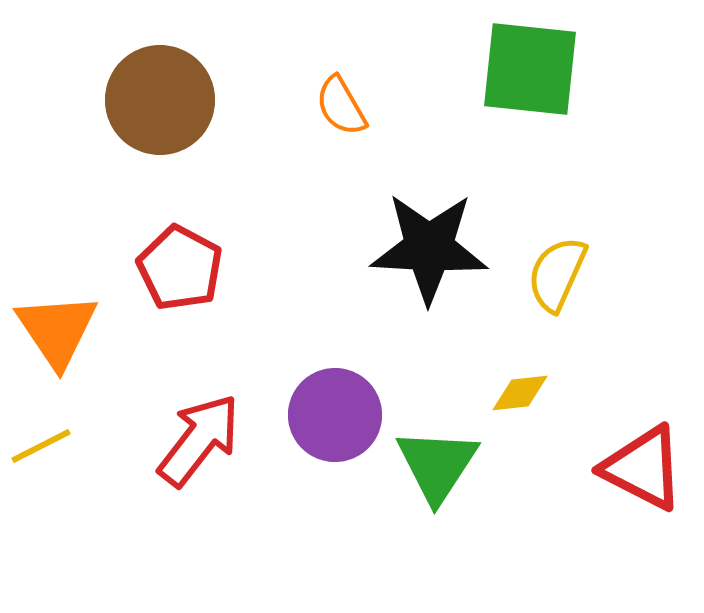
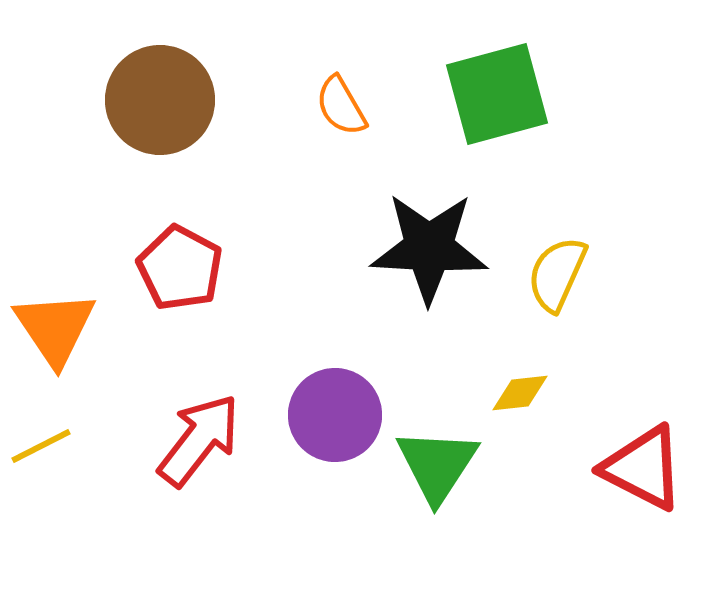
green square: moved 33 px left, 25 px down; rotated 21 degrees counterclockwise
orange triangle: moved 2 px left, 2 px up
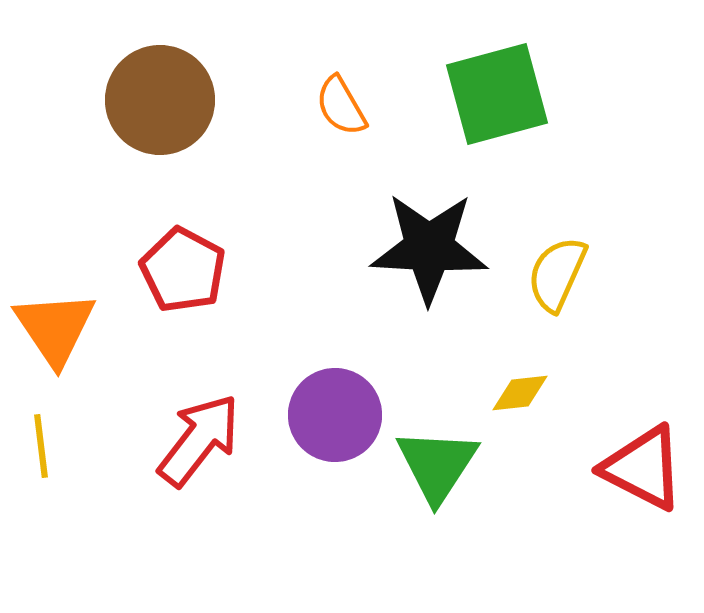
red pentagon: moved 3 px right, 2 px down
yellow line: rotated 70 degrees counterclockwise
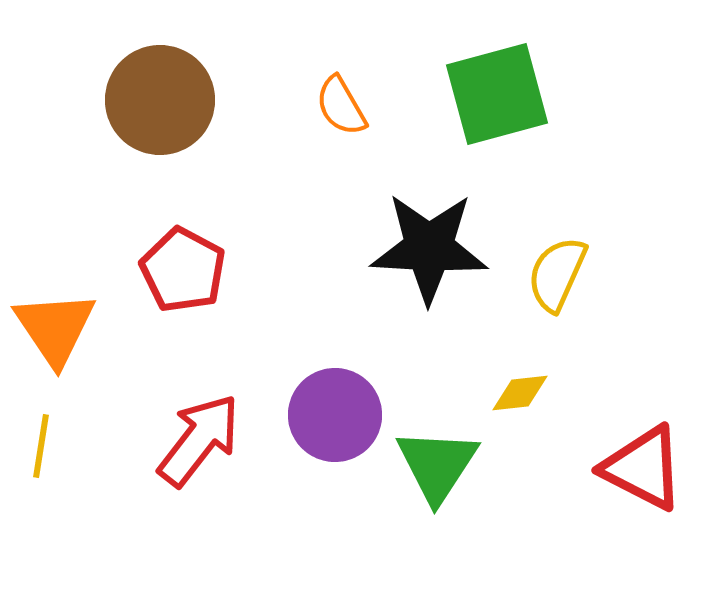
yellow line: rotated 16 degrees clockwise
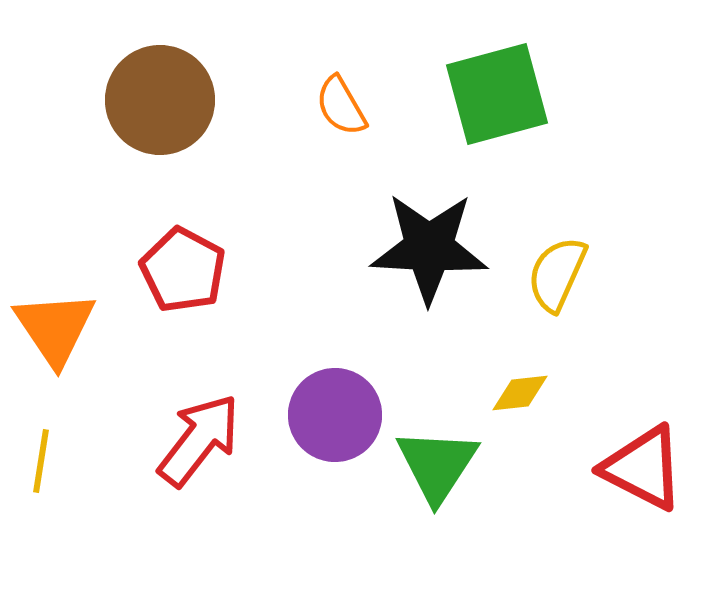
yellow line: moved 15 px down
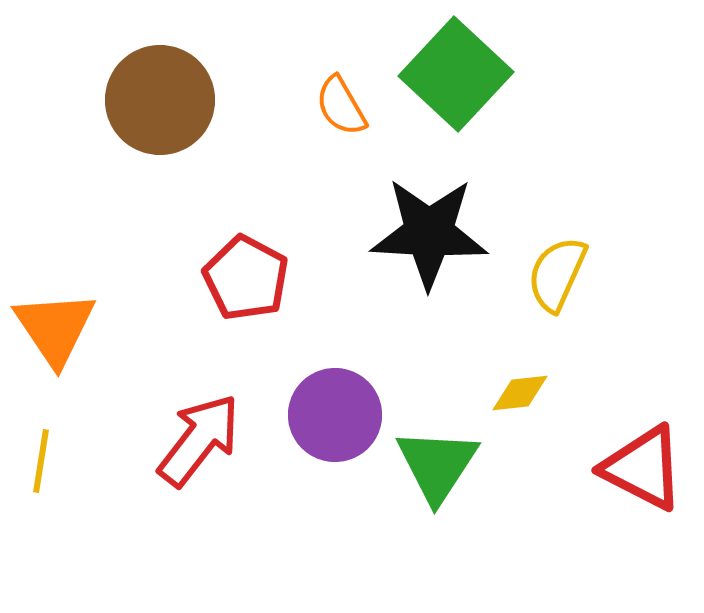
green square: moved 41 px left, 20 px up; rotated 32 degrees counterclockwise
black star: moved 15 px up
red pentagon: moved 63 px right, 8 px down
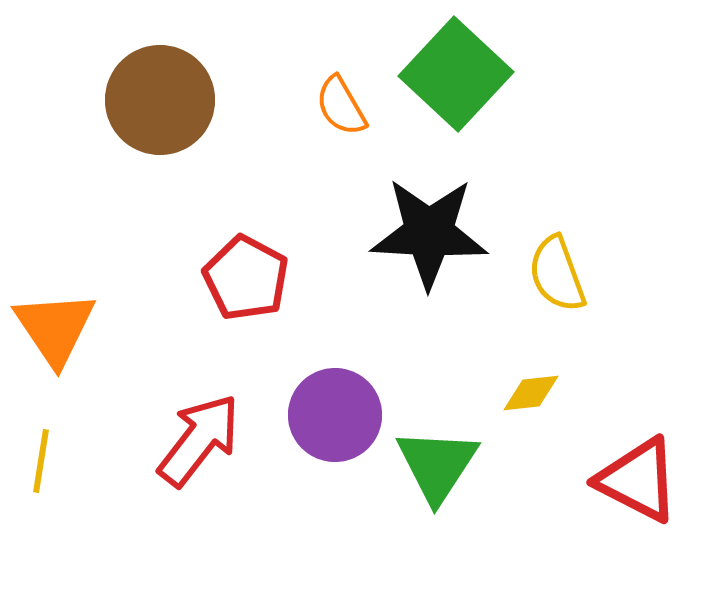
yellow semicircle: rotated 44 degrees counterclockwise
yellow diamond: moved 11 px right
red triangle: moved 5 px left, 12 px down
